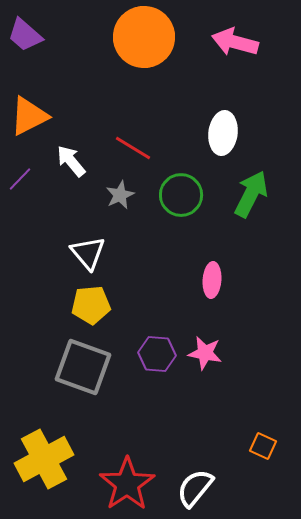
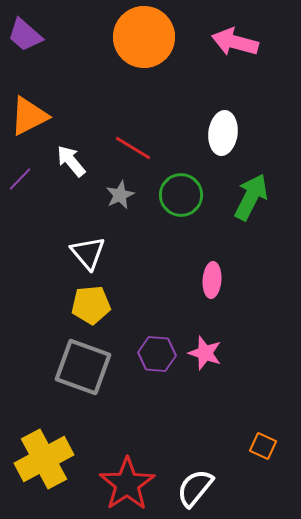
green arrow: moved 3 px down
pink star: rotated 8 degrees clockwise
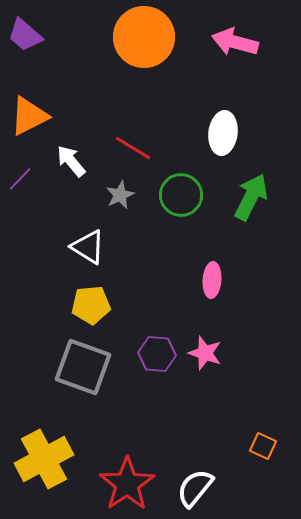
white triangle: moved 6 px up; rotated 18 degrees counterclockwise
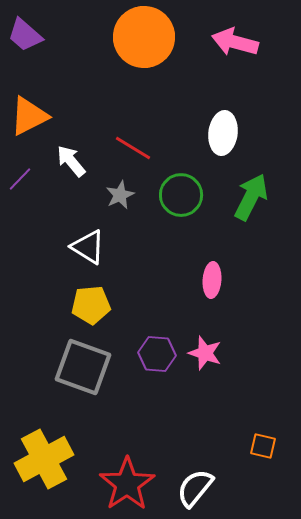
orange square: rotated 12 degrees counterclockwise
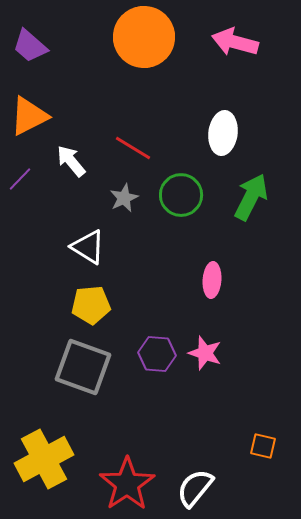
purple trapezoid: moved 5 px right, 11 px down
gray star: moved 4 px right, 3 px down
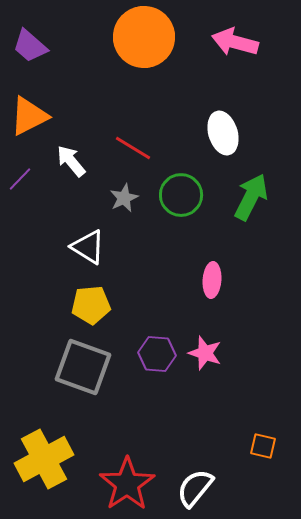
white ellipse: rotated 24 degrees counterclockwise
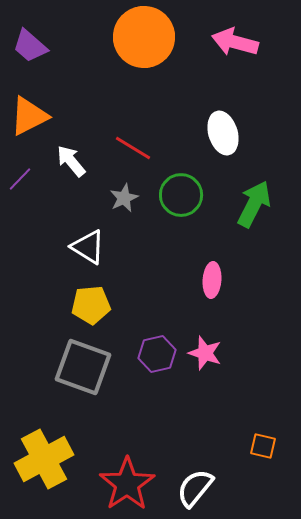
green arrow: moved 3 px right, 7 px down
purple hexagon: rotated 18 degrees counterclockwise
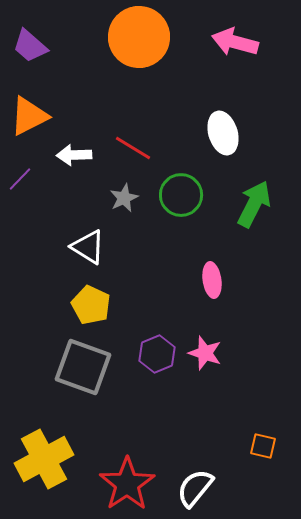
orange circle: moved 5 px left
white arrow: moved 3 px right, 6 px up; rotated 52 degrees counterclockwise
pink ellipse: rotated 12 degrees counterclockwise
yellow pentagon: rotated 30 degrees clockwise
purple hexagon: rotated 9 degrees counterclockwise
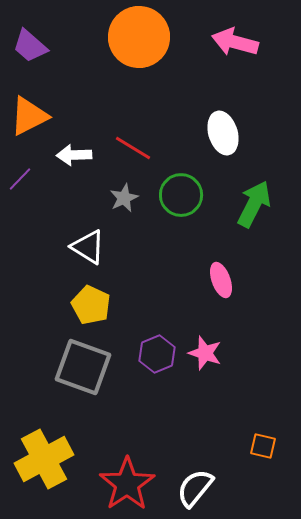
pink ellipse: moved 9 px right; rotated 12 degrees counterclockwise
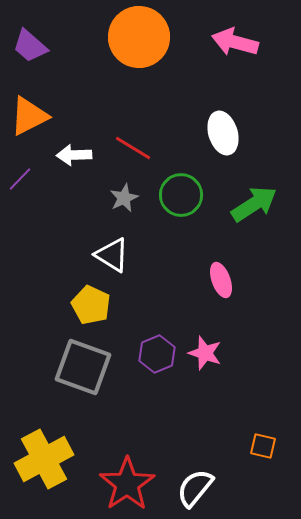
green arrow: rotated 30 degrees clockwise
white triangle: moved 24 px right, 8 px down
